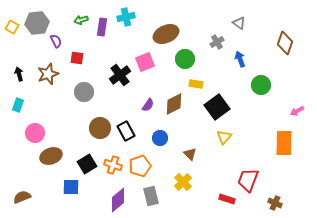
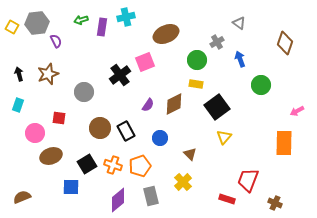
red square at (77, 58): moved 18 px left, 60 px down
green circle at (185, 59): moved 12 px right, 1 px down
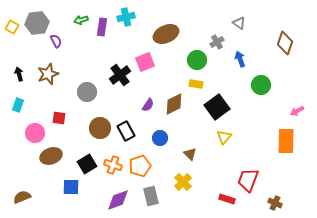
gray circle at (84, 92): moved 3 px right
orange rectangle at (284, 143): moved 2 px right, 2 px up
purple diamond at (118, 200): rotated 20 degrees clockwise
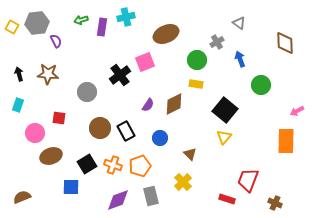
brown diamond at (285, 43): rotated 20 degrees counterclockwise
brown star at (48, 74): rotated 25 degrees clockwise
black square at (217, 107): moved 8 px right, 3 px down; rotated 15 degrees counterclockwise
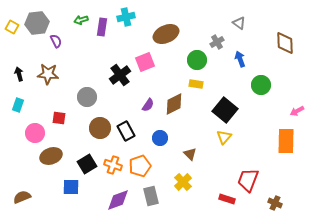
gray circle at (87, 92): moved 5 px down
